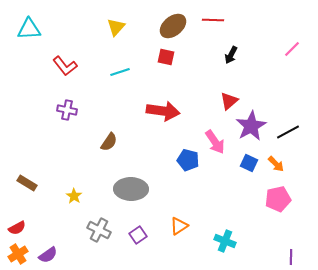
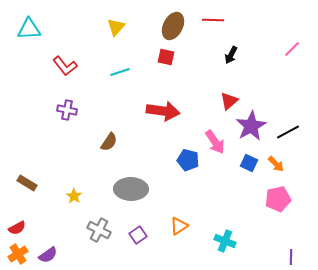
brown ellipse: rotated 24 degrees counterclockwise
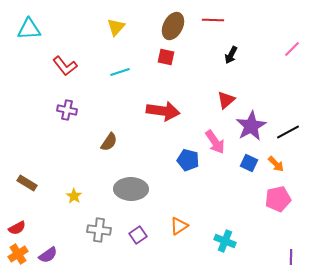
red triangle: moved 3 px left, 1 px up
gray cross: rotated 20 degrees counterclockwise
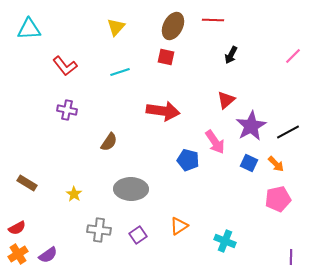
pink line: moved 1 px right, 7 px down
yellow star: moved 2 px up
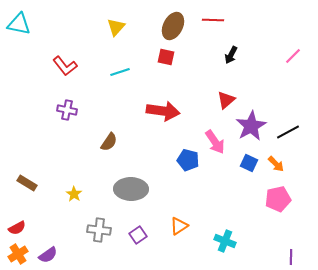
cyan triangle: moved 10 px left, 5 px up; rotated 15 degrees clockwise
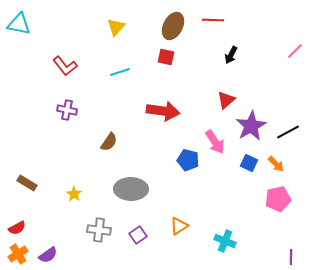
pink line: moved 2 px right, 5 px up
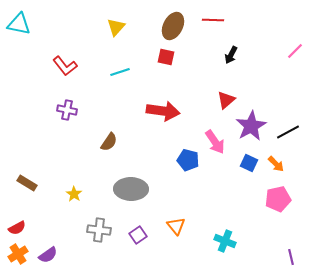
orange triangle: moved 3 px left; rotated 36 degrees counterclockwise
purple line: rotated 14 degrees counterclockwise
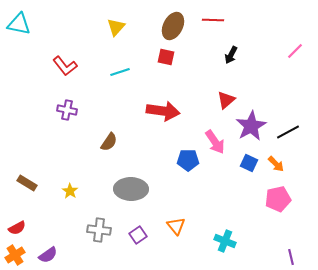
blue pentagon: rotated 15 degrees counterclockwise
yellow star: moved 4 px left, 3 px up
orange cross: moved 3 px left, 1 px down
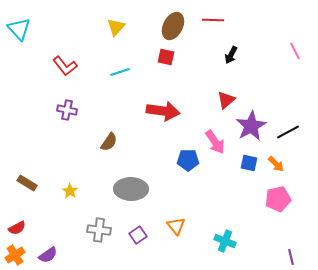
cyan triangle: moved 5 px down; rotated 35 degrees clockwise
pink line: rotated 72 degrees counterclockwise
blue square: rotated 12 degrees counterclockwise
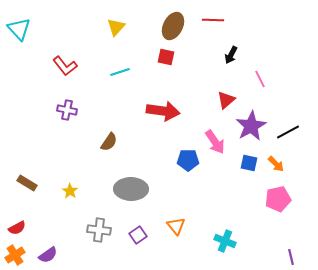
pink line: moved 35 px left, 28 px down
